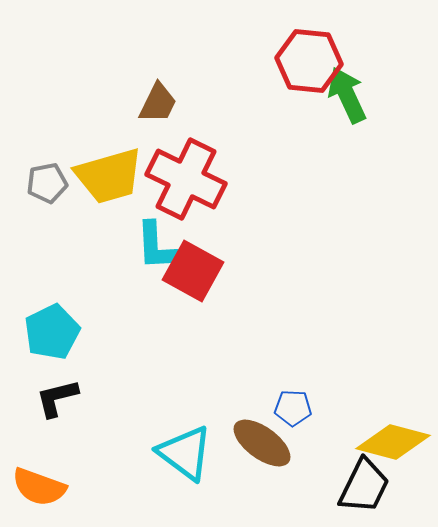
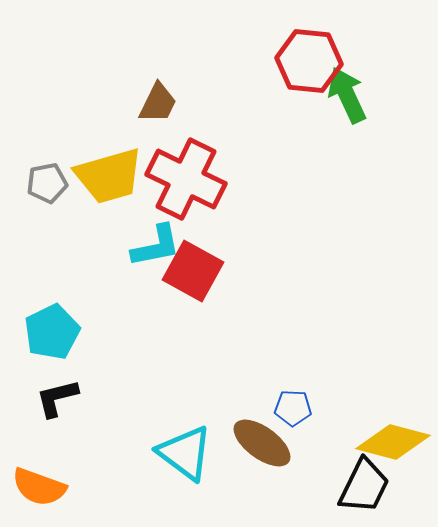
cyan L-shape: rotated 98 degrees counterclockwise
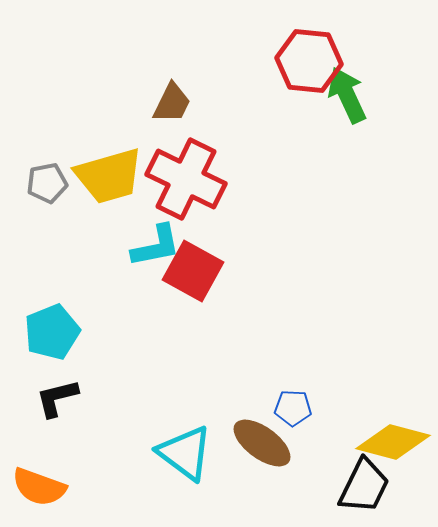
brown trapezoid: moved 14 px right
cyan pentagon: rotated 4 degrees clockwise
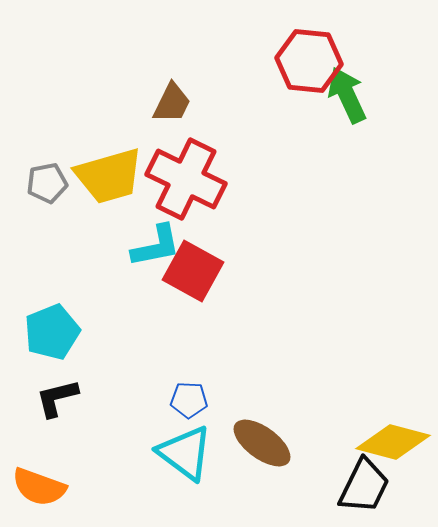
blue pentagon: moved 104 px left, 8 px up
